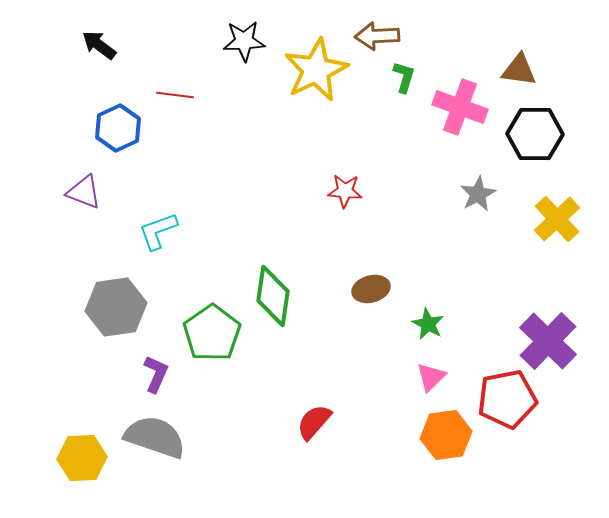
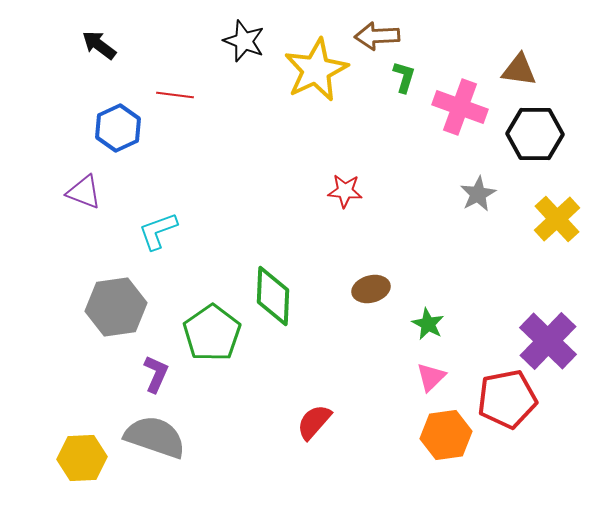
black star: rotated 24 degrees clockwise
green diamond: rotated 6 degrees counterclockwise
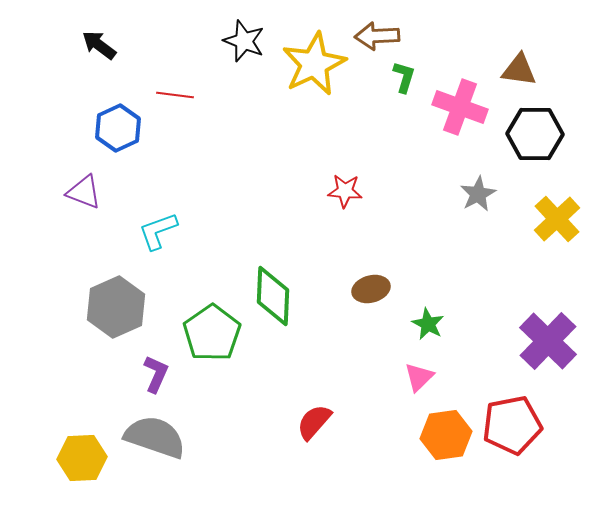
yellow star: moved 2 px left, 6 px up
gray hexagon: rotated 16 degrees counterclockwise
pink triangle: moved 12 px left
red pentagon: moved 5 px right, 26 px down
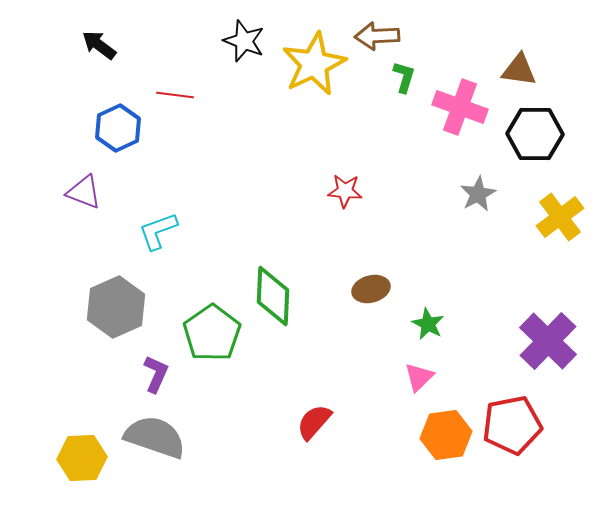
yellow cross: moved 3 px right, 2 px up; rotated 6 degrees clockwise
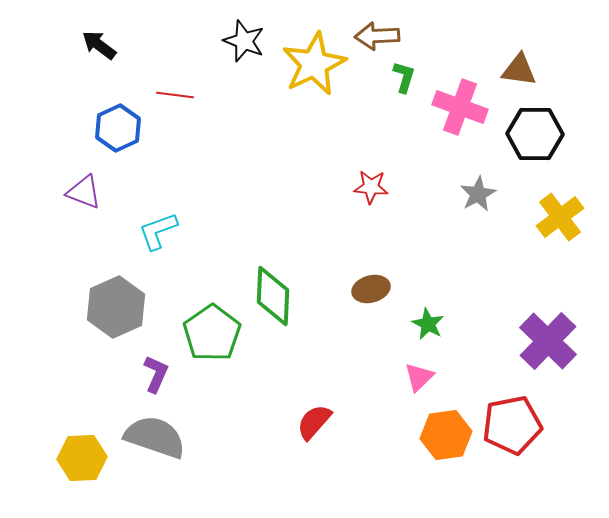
red star: moved 26 px right, 4 px up
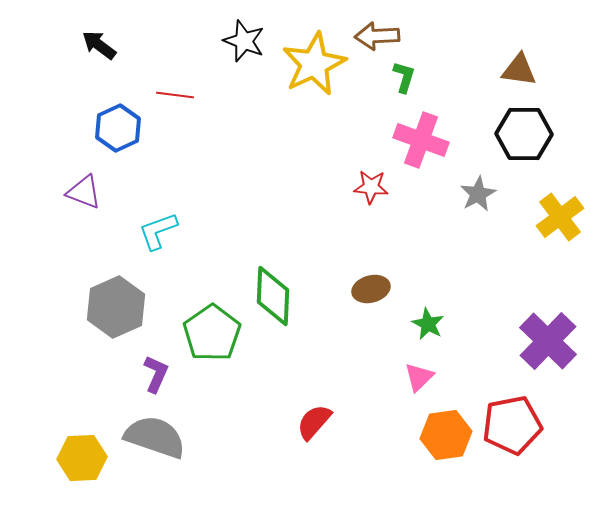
pink cross: moved 39 px left, 33 px down
black hexagon: moved 11 px left
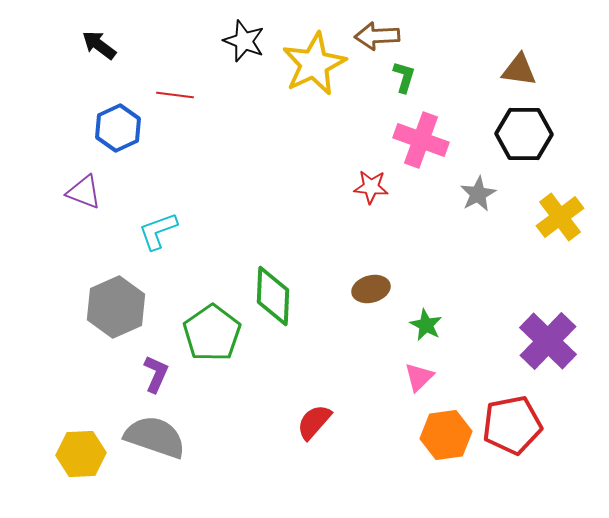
green star: moved 2 px left, 1 px down
yellow hexagon: moved 1 px left, 4 px up
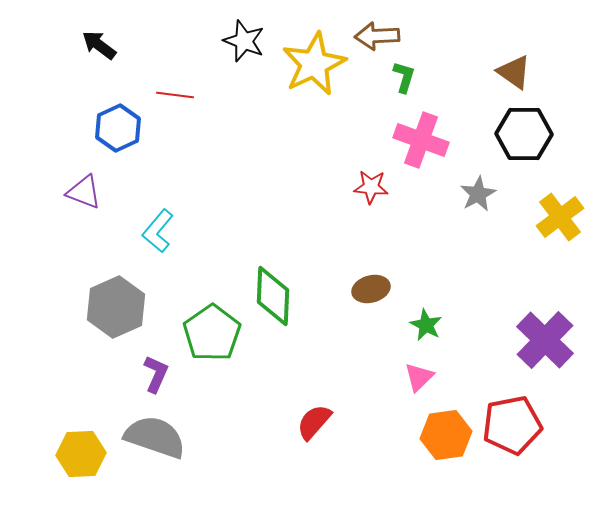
brown triangle: moved 5 px left, 2 px down; rotated 27 degrees clockwise
cyan L-shape: rotated 30 degrees counterclockwise
purple cross: moved 3 px left, 1 px up
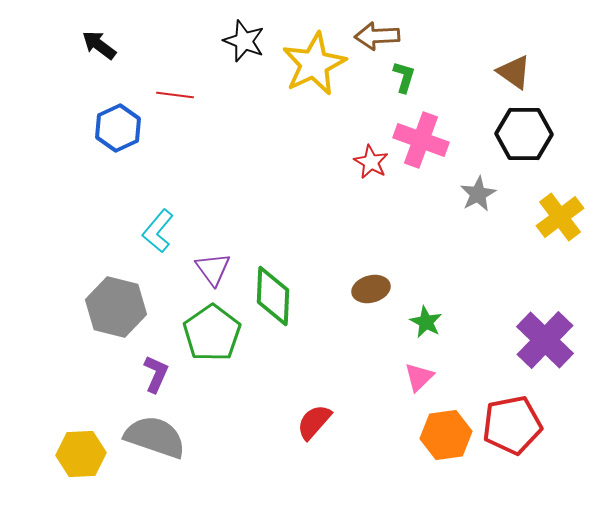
red star: moved 25 px up; rotated 24 degrees clockwise
purple triangle: moved 129 px right, 77 px down; rotated 33 degrees clockwise
gray hexagon: rotated 22 degrees counterclockwise
green star: moved 3 px up
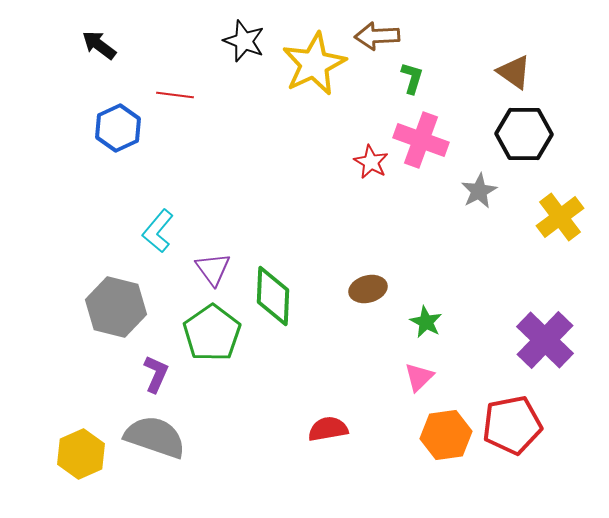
green L-shape: moved 8 px right, 1 px down
gray star: moved 1 px right, 3 px up
brown ellipse: moved 3 px left
red semicircle: moved 14 px right, 7 px down; rotated 39 degrees clockwise
yellow hexagon: rotated 21 degrees counterclockwise
